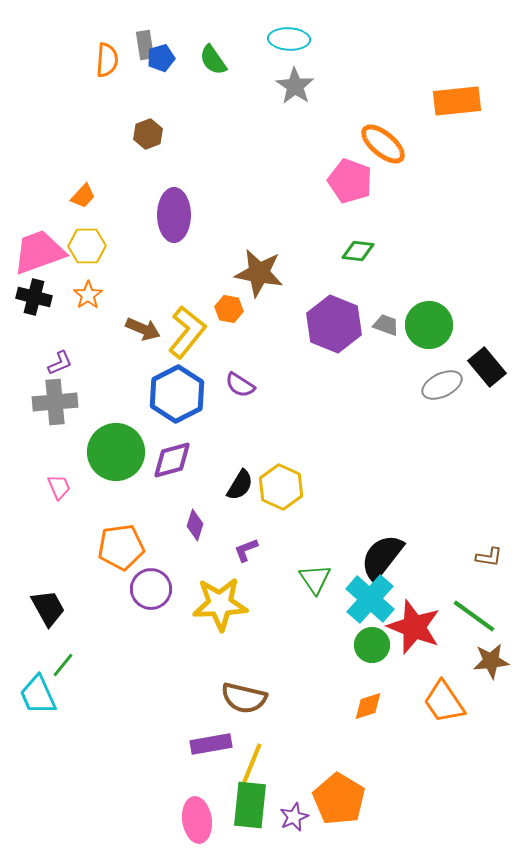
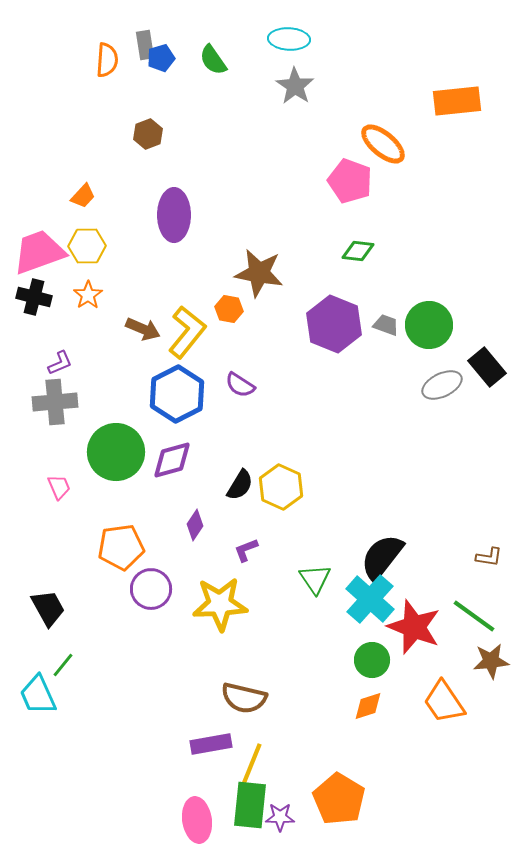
purple diamond at (195, 525): rotated 16 degrees clockwise
green circle at (372, 645): moved 15 px down
purple star at (294, 817): moved 14 px left; rotated 24 degrees clockwise
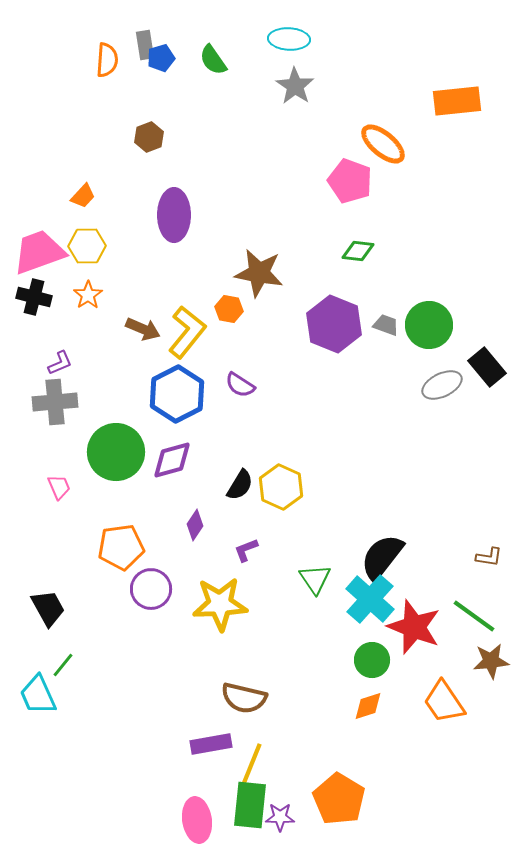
brown hexagon at (148, 134): moved 1 px right, 3 px down
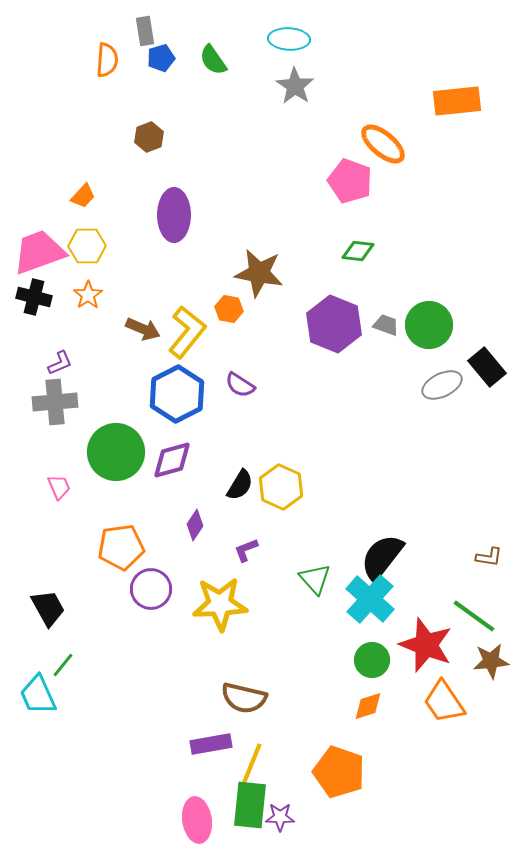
gray rectangle at (145, 45): moved 14 px up
green triangle at (315, 579): rotated 8 degrees counterclockwise
red star at (414, 627): moved 12 px right, 18 px down
orange pentagon at (339, 799): moved 27 px up; rotated 12 degrees counterclockwise
